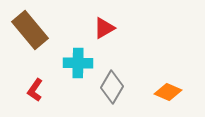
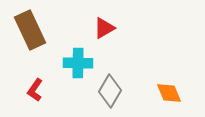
brown rectangle: rotated 15 degrees clockwise
gray diamond: moved 2 px left, 4 px down
orange diamond: moved 1 px right, 1 px down; rotated 44 degrees clockwise
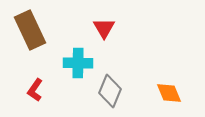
red triangle: rotated 30 degrees counterclockwise
gray diamond: rotated 8 degrees counterclockwise
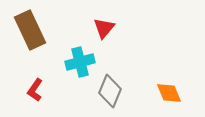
red triangle: rotated 10 degrees clockwise
cyan cross: moved 2 px right, 1 px up; rotated 16 degrees counterclockwise
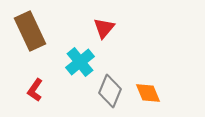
brown rectangle: moved 1 px down
cyan cross: rotated 24 degrees counterclockwise
orange diamond: moved 21 px left
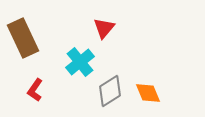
brown rectangle: moved 7 px left, 7 px down
gray diamond: rotated 36 degrees clockwise
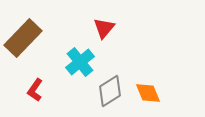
brown rectangle: rotated 69 degrees clockwise
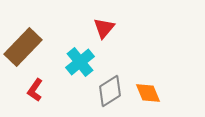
brown rectangle: moved 9 px down
